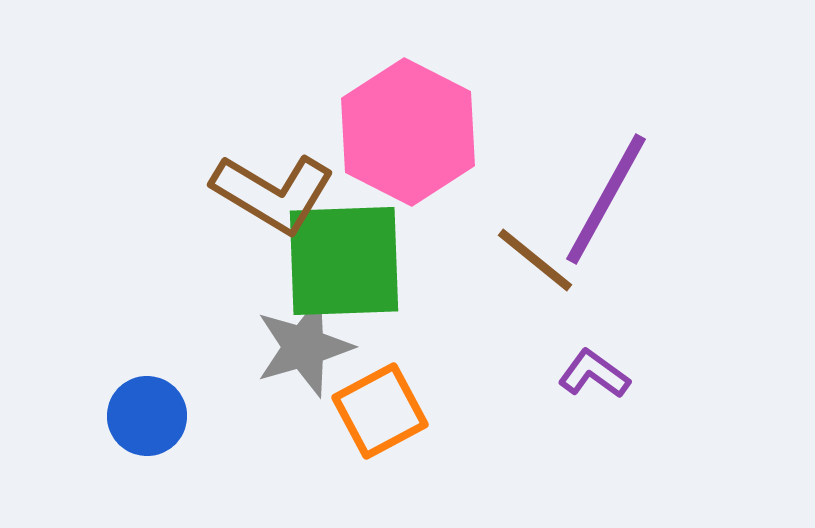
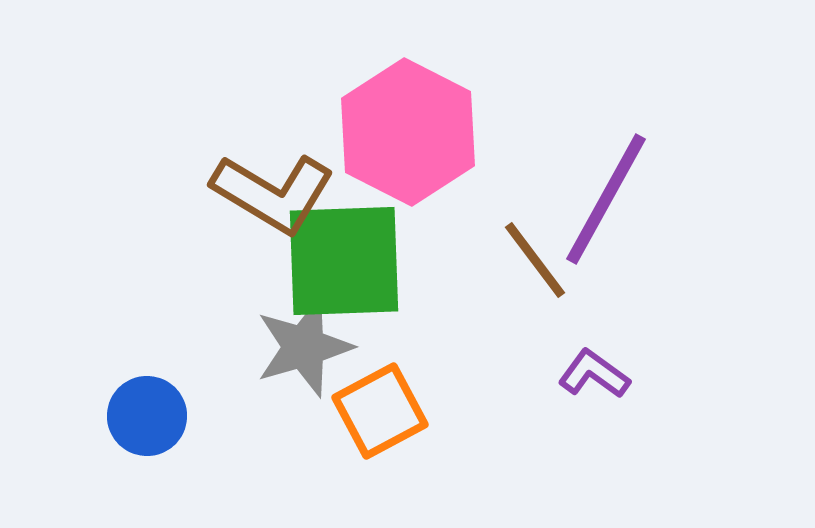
brown line: rotated 14 degrees clockwise
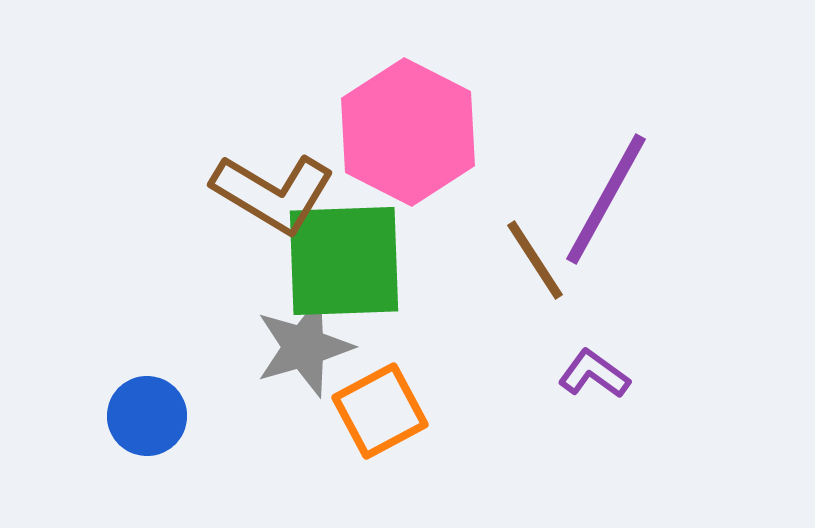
brown line: rotated 4 degrees clockwise
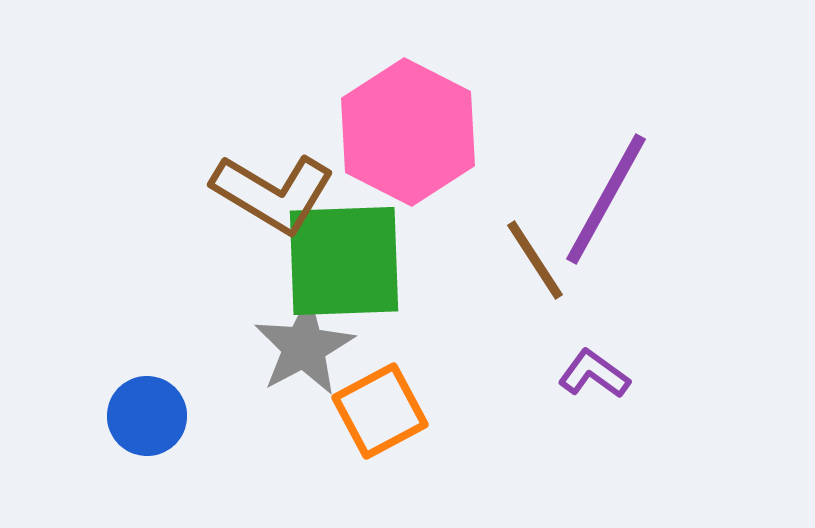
gray star: rotated 12 degrees counterclockwise
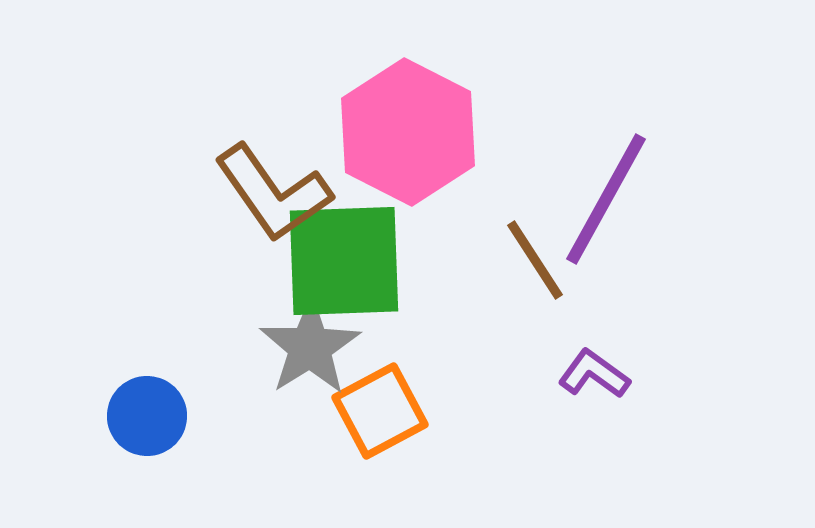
brown L-shape: rotated 24 degrees clockwise
gray star: moved 6 px right; rotated 4 degrees counterclockwise
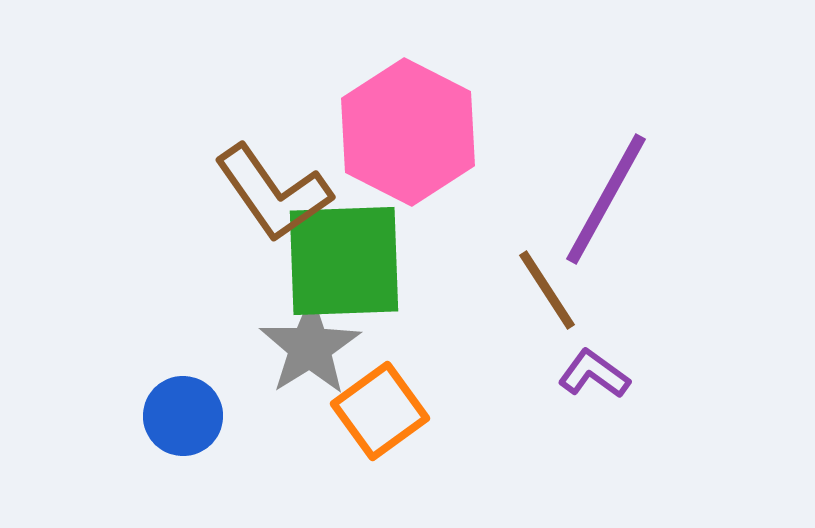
brown line: moved 12 px right, 30 px down
orange square: rotated 8 degrees counterclockwise
blue circle: moved 36 px right
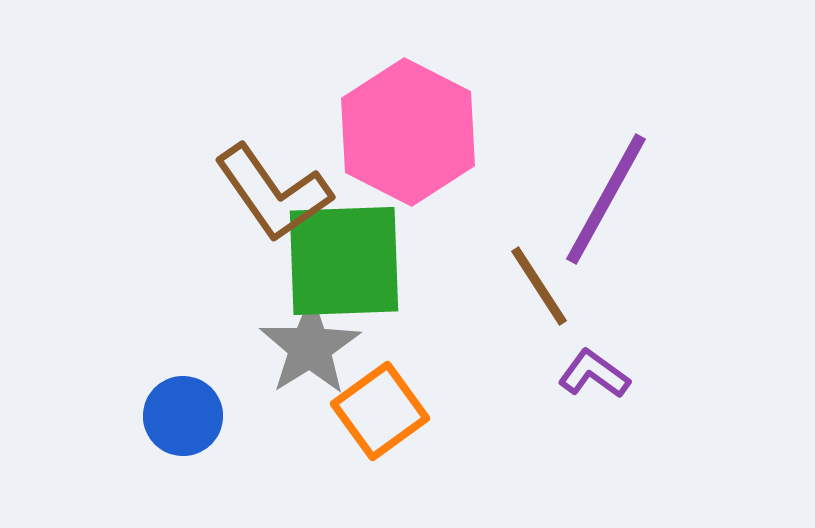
brown line: moved 8 px left, 4 px up
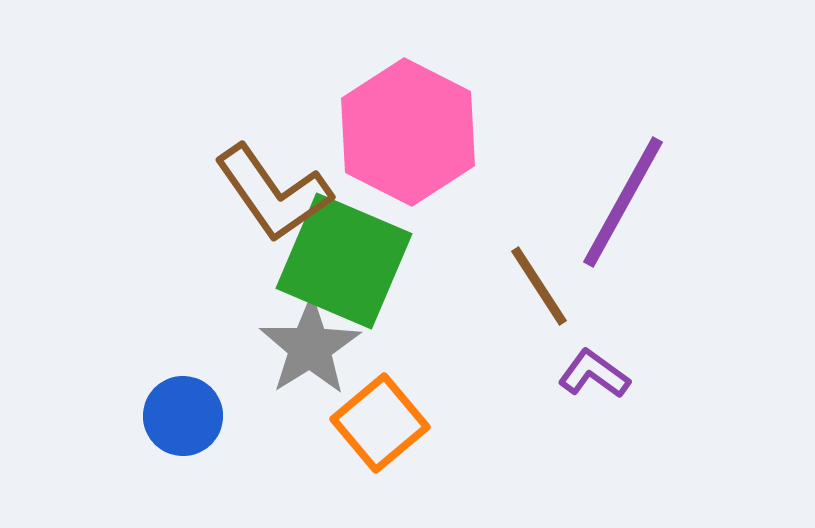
purple line: moved 17 px right, 3 px down
green square: rotated 25 degrees clockwise
orange square: moved 12 px down; rotated 4 degrees counterclockwise
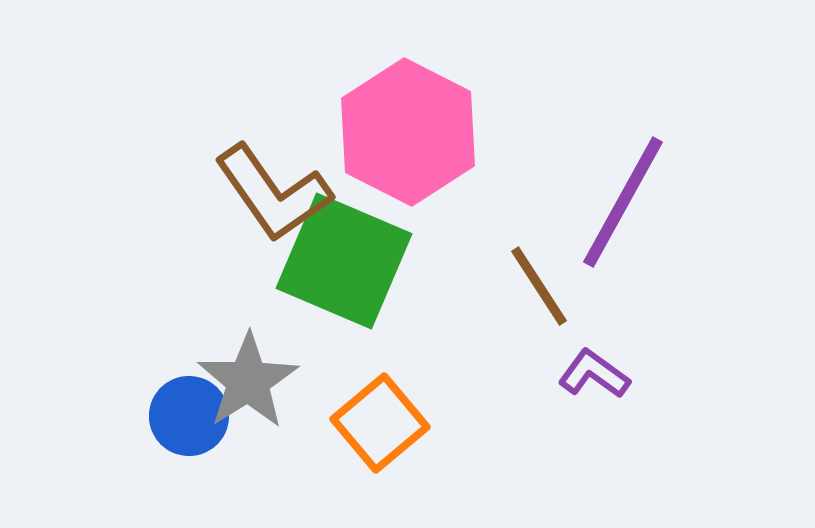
gray star: moved 62 px left, 34 px down
blue circle: moved 6 px right
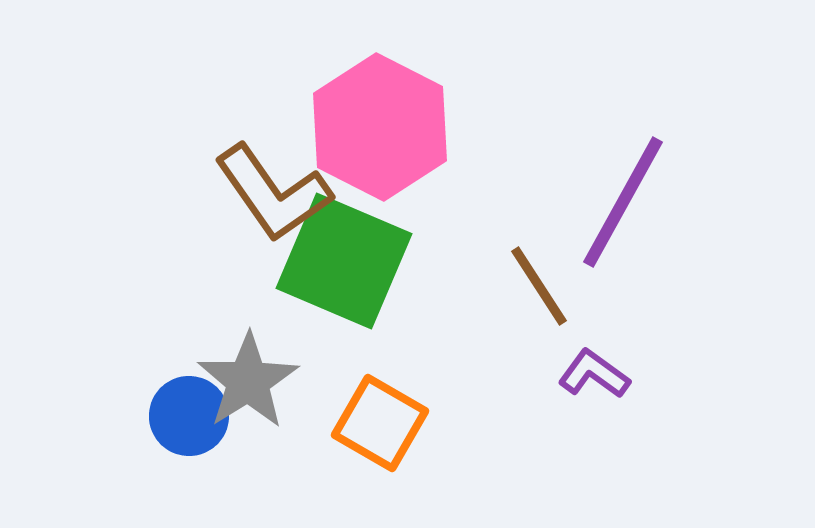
pink hexagon: moved 28 px left, 5 px up
orange square: rotated 20 degrees counterclockwise
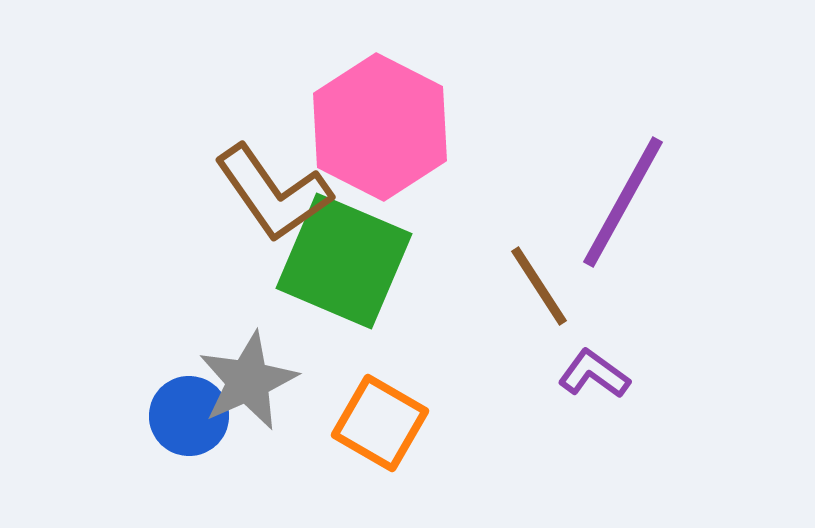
gray star: rotated 8 degrees clockwise
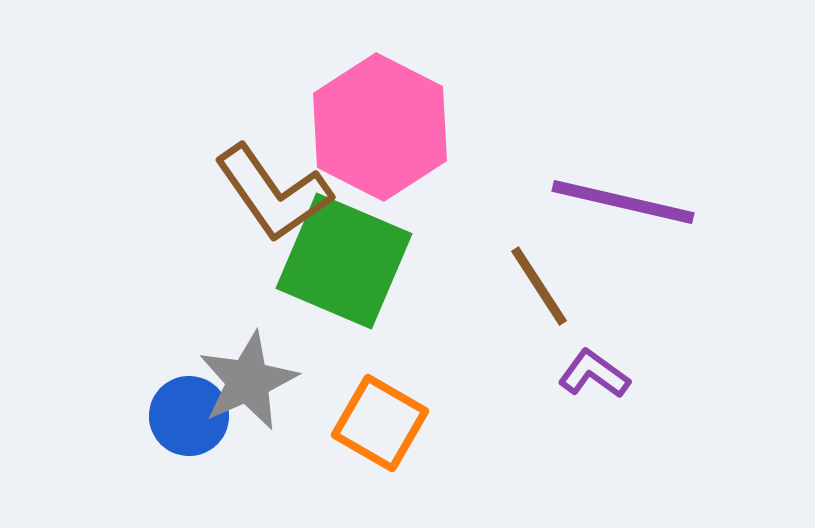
purple line: rotated 74 degrees clockwise
